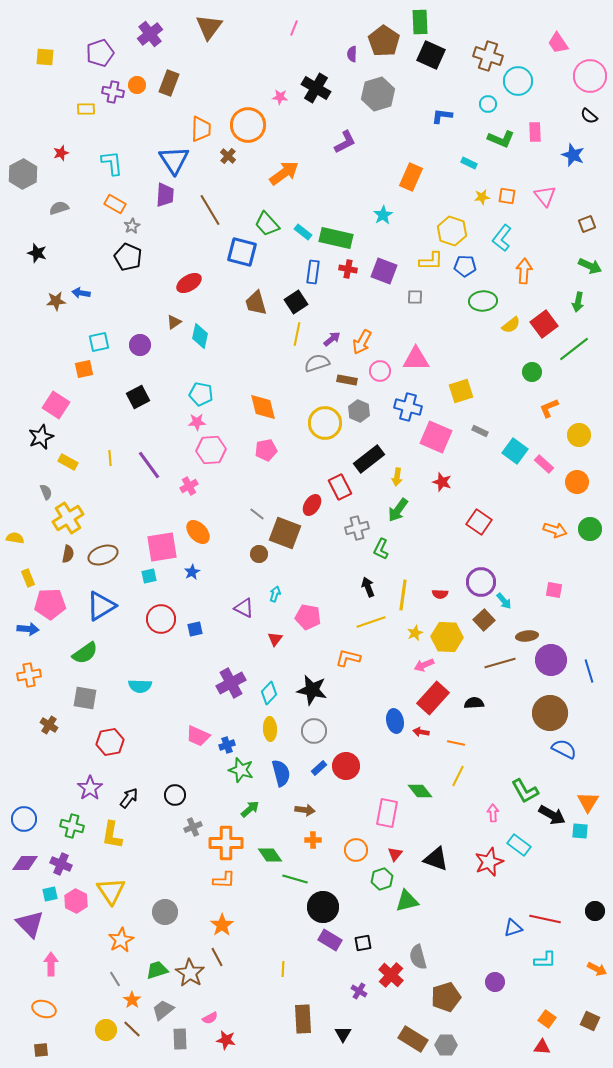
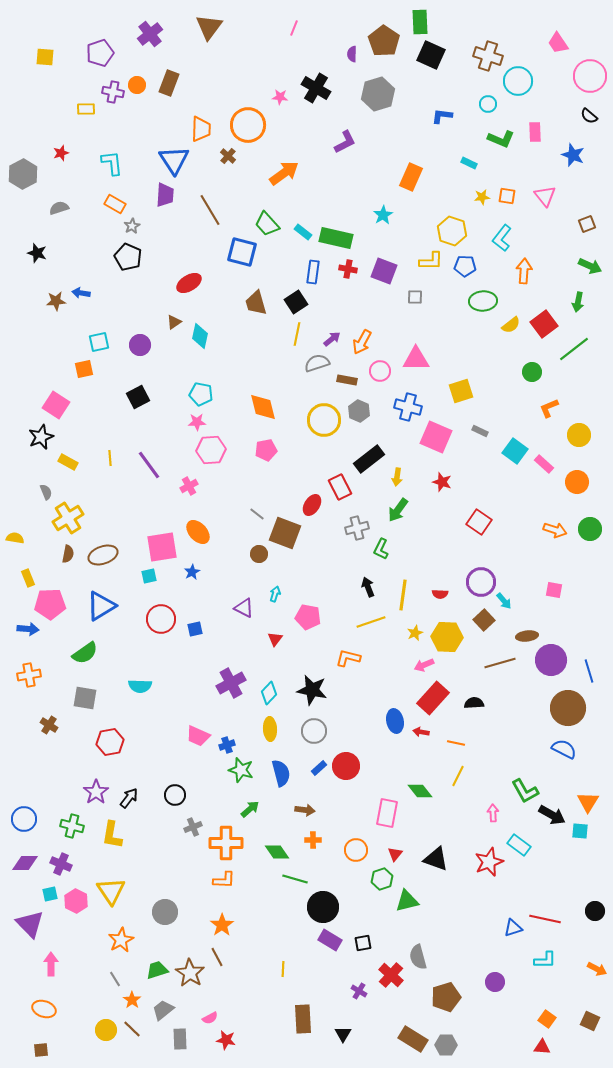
yellow circle at (325, 423): moved 1 px left, 3 px up
brown circle at (550, 713): moved 18 px right, 5 px up
purple star at (90, 788): moved 6 px right, 4 px down
green diamond at (270, 855): moved 7 px right, 3 px up
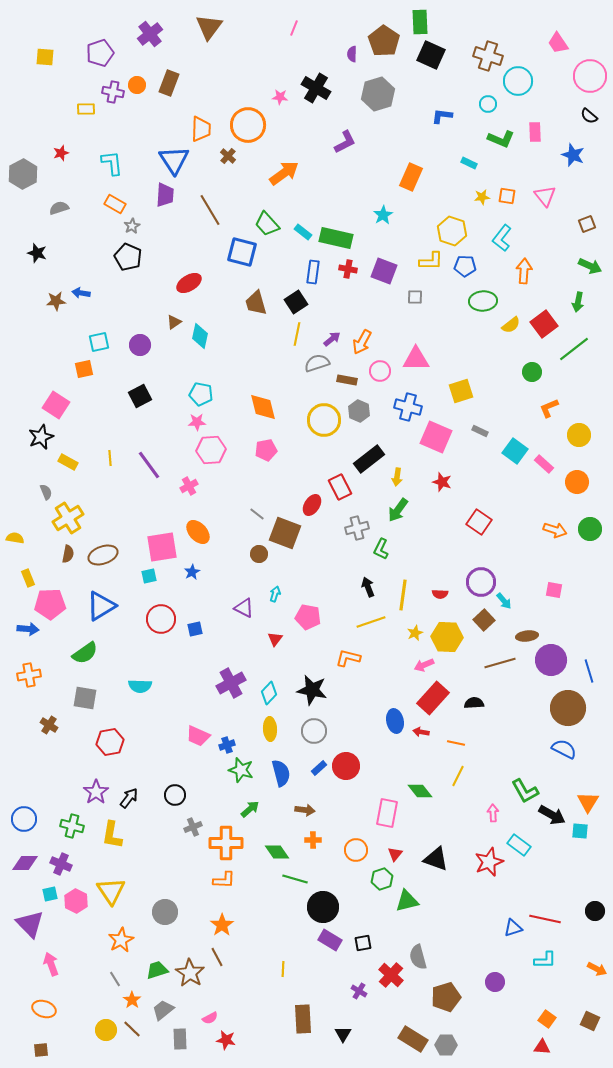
black square at (138, 397): moved 2 px right, 1 px up
pink arrow at (51, 964): rotated 20 degrees counterclockwise
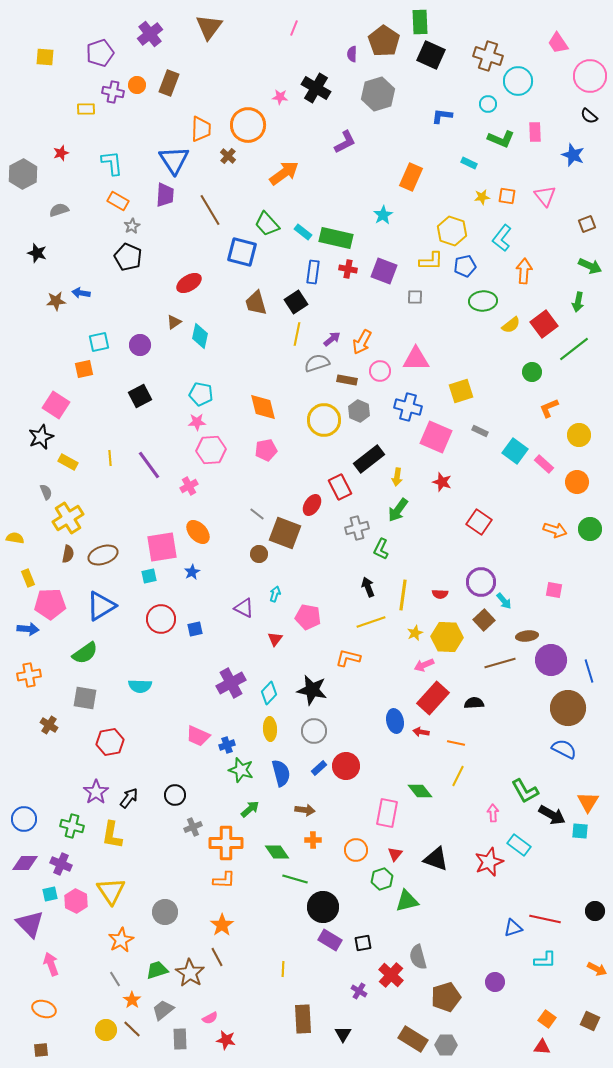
orange rectangle at (115, 204): moved 3 px right, 3 px up
gray semicircle at (59, 208): moved 2 px down
blue pentagon at (465, 266): rotated 15 degrees counterclockwise
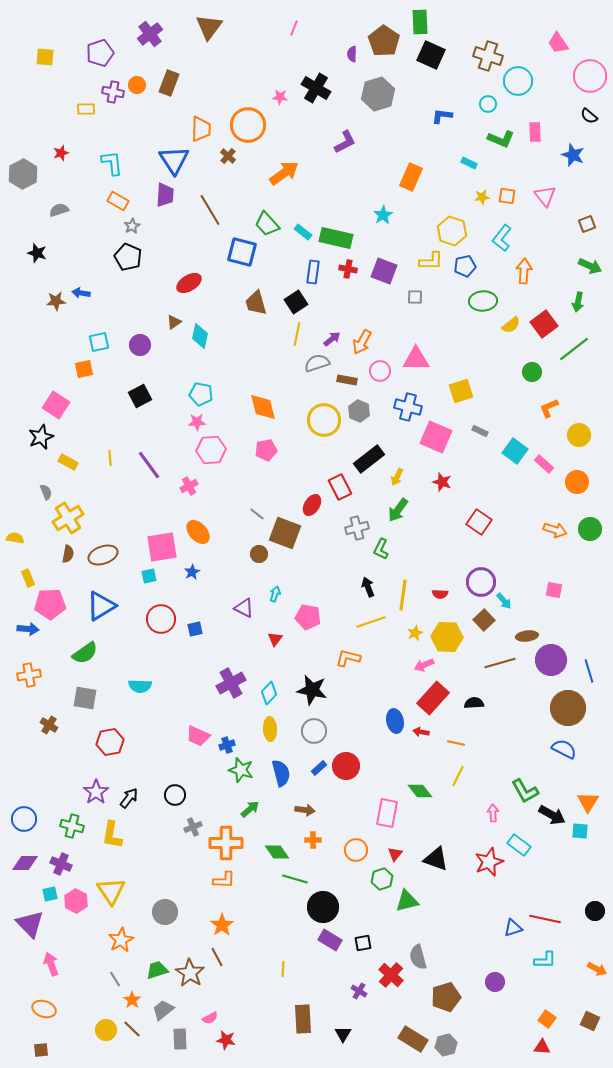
yellow arrow at (397, 477): rotated 18 degrees clockwise
gray hexagon at (446, 1045): rotated 15 degrees counterclockwise
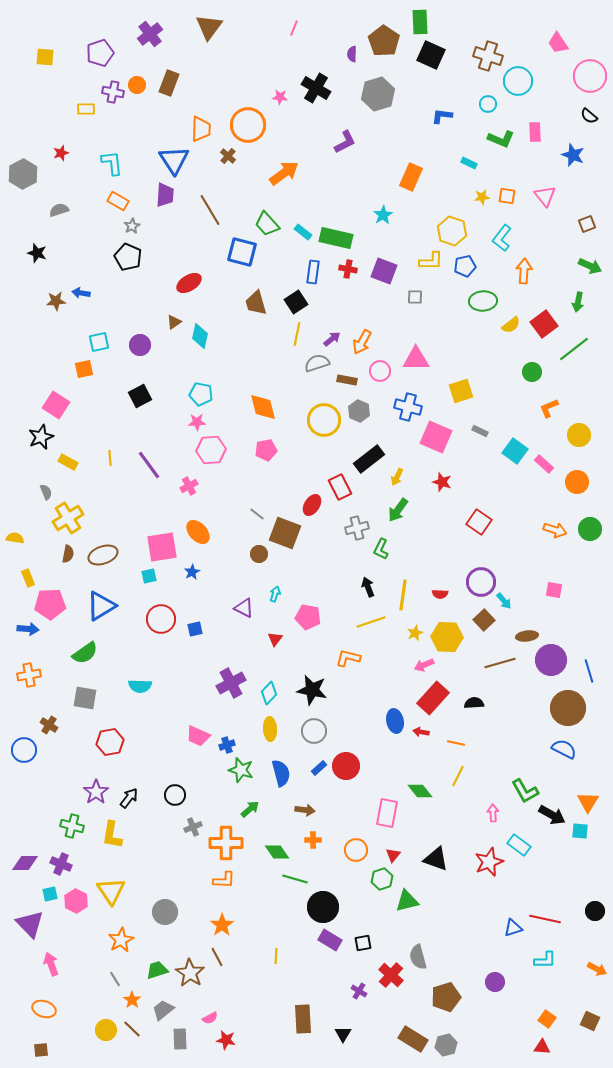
blue circle at (24, 819): moved 69 px up
red triangle at (395, 854): moved 2 px left, 1 px down
yellow line at (283, 969): moved 7 px left, 13 px up
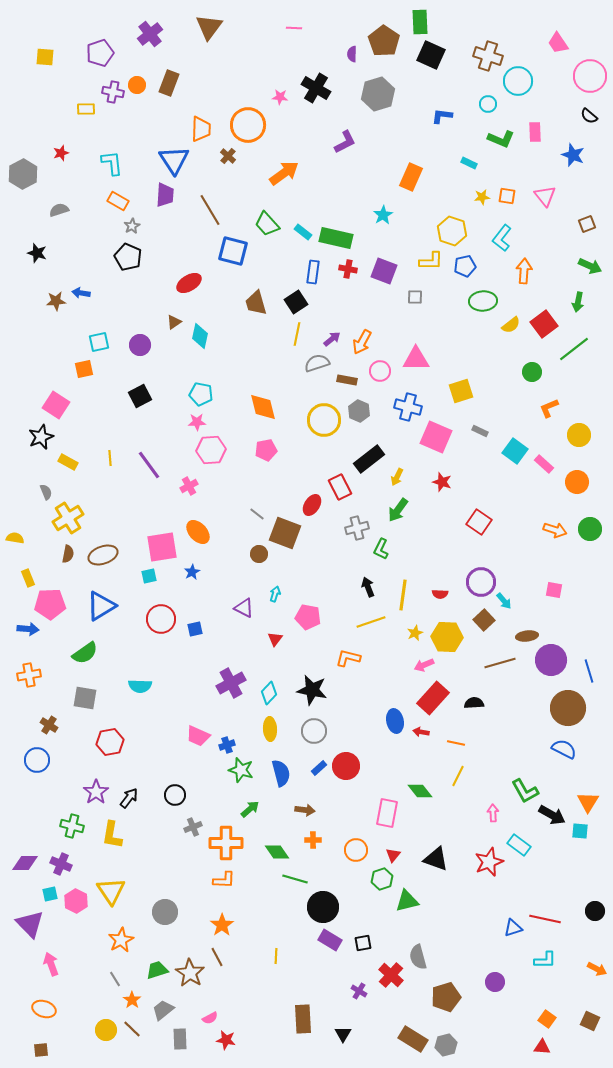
pink line at (294, 28): rotated 70 degrees clockwise
blue square at (242, 252): moved 9 px left, 1 px up
blue circle at (24, 750): moved 13 px right, 10 px down
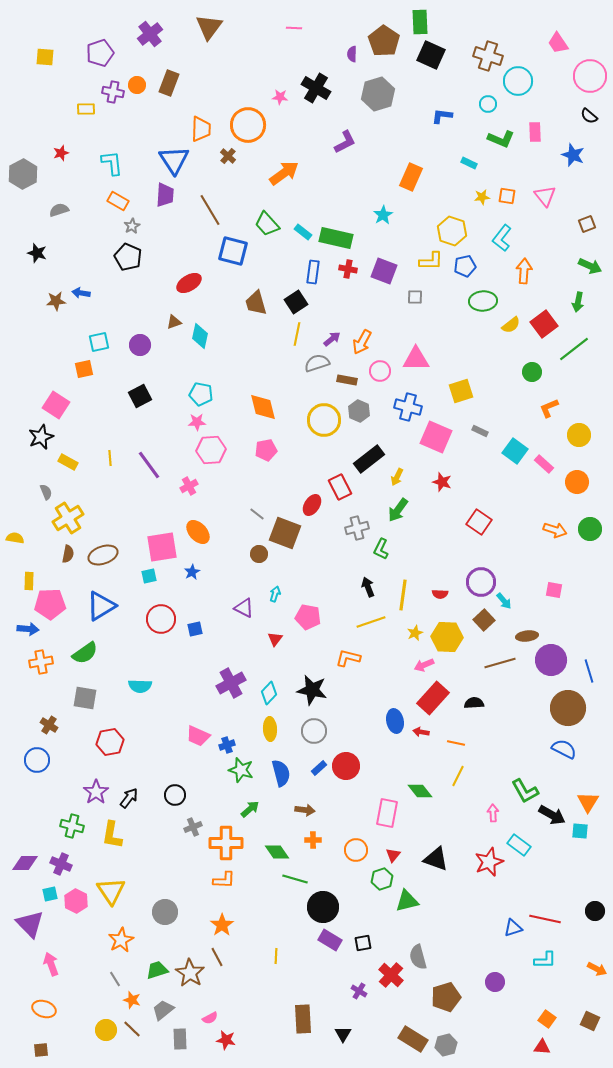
brown triangle at (174, 322): rotated 14 degrees clockwise
yellow rectangle at (28, 578): moved 1 px right, 3 px down; rotated 24 degrees clockwise
orange cross at (29, 675): moved 12 px right, 13 px up
orange star at (132, 1000): rotated 18 degrees counterclockwise
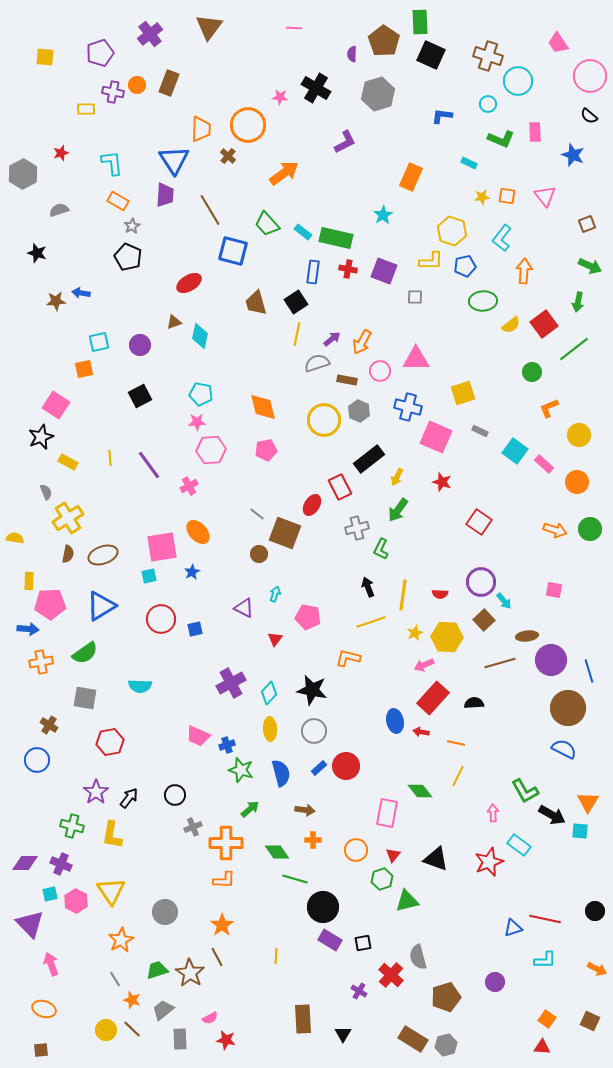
yellow square at (461, 391): moved 2 px right, 2 px down
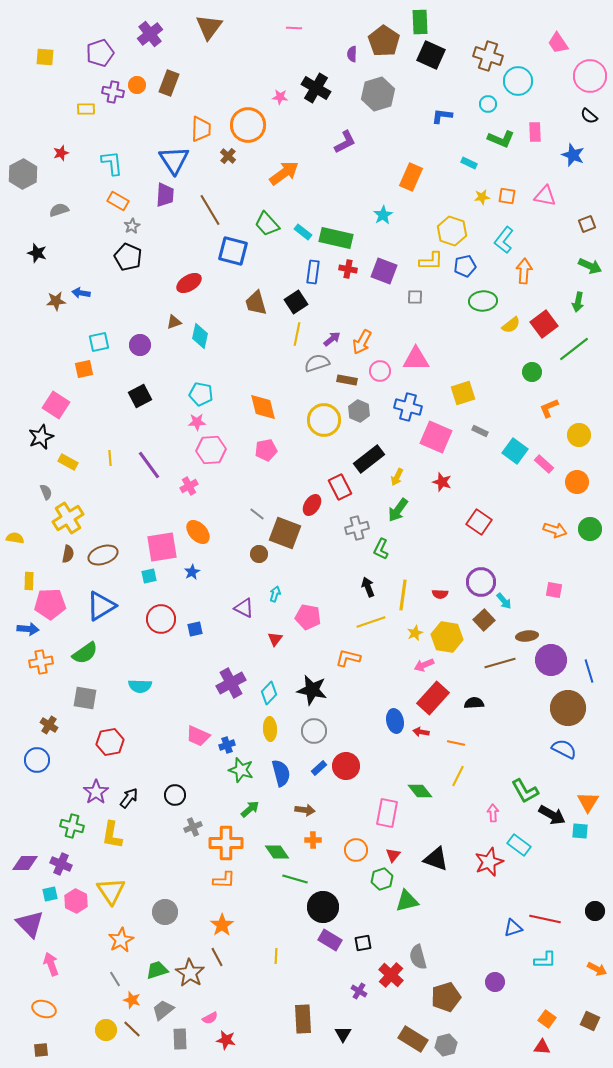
pink triangle at (545, 196): rotated 40 degrees counterclockwise
cyan L-shape at (502, 238): moved 2 px right, 2 px down
yellow hexagon at (447, 637): rotated 8 degrees clockwise
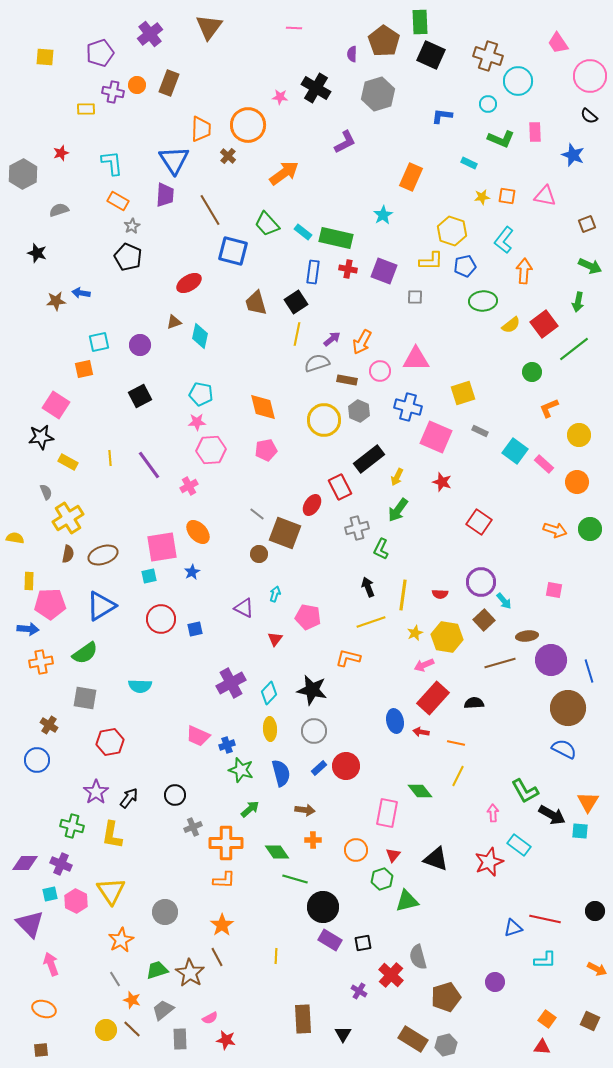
black star at (41, 437): rotated 15 degrees clockwise
